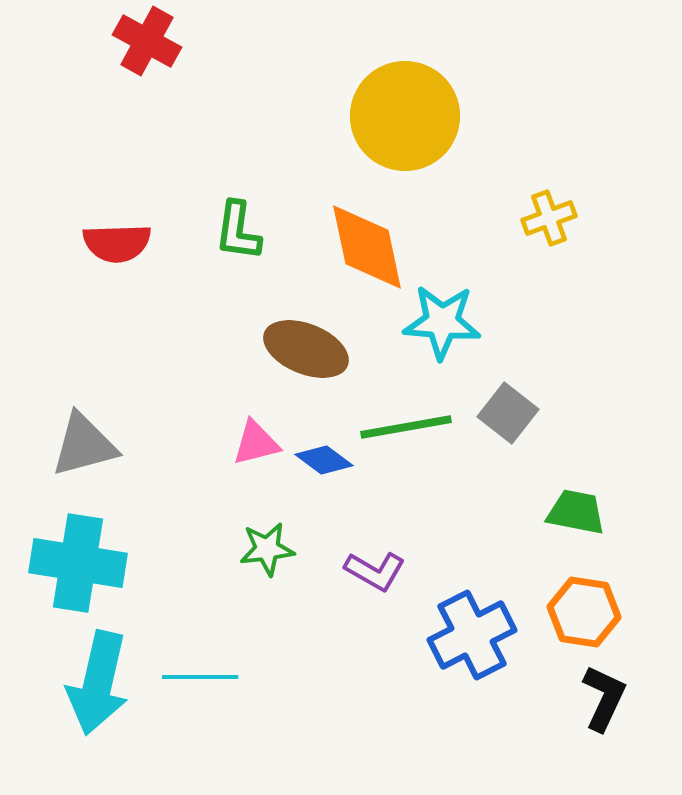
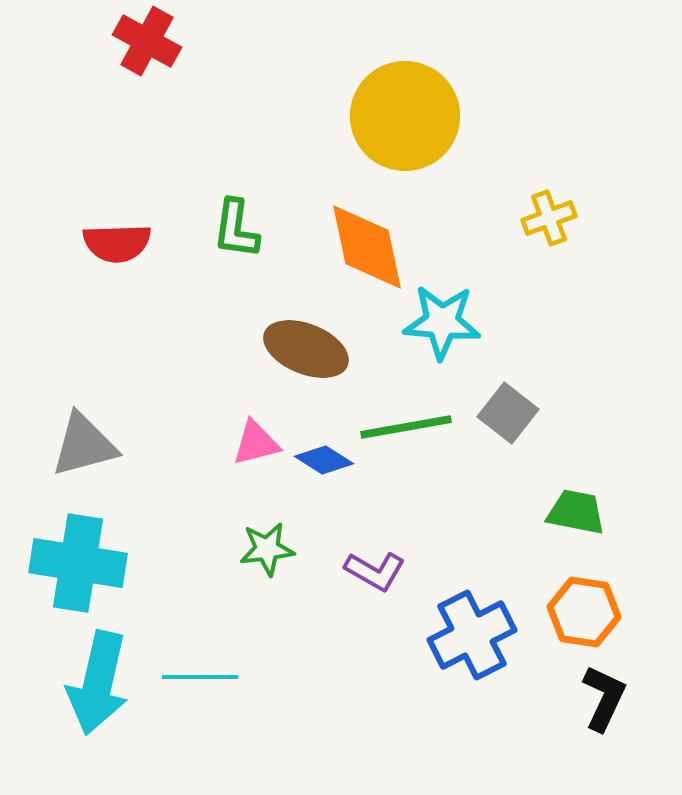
green L-shape: moved 2 px left, 2 px up
blue diamond: rotated 4 degrees counterclockwise
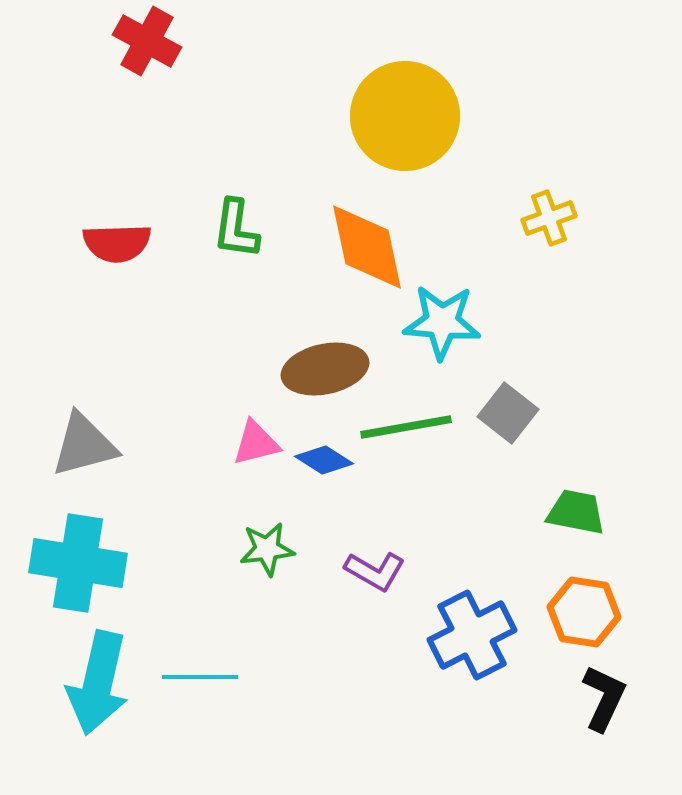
brown ellipse: moved 19 px right, 20 px down; rotated 34 degrees counterclockwise
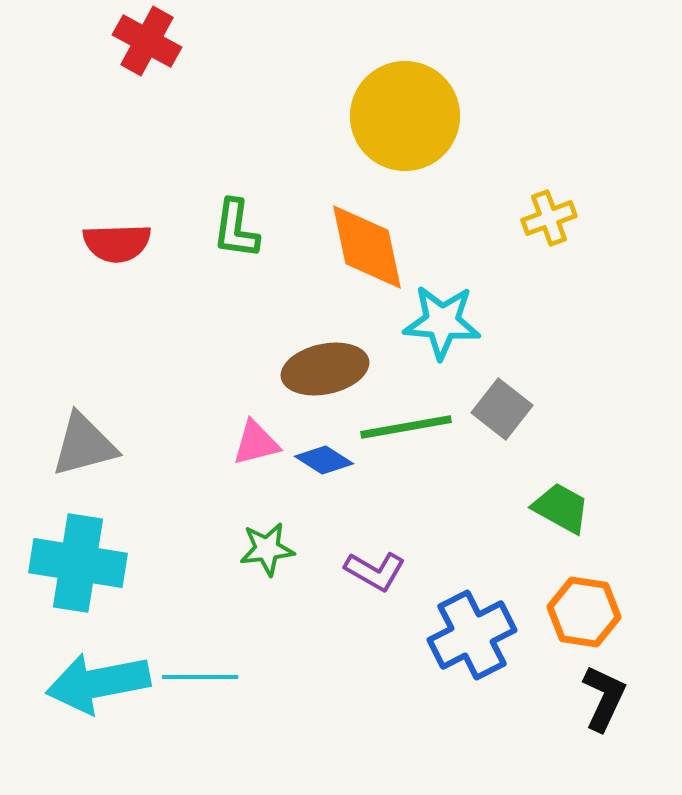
gray square: moved 6 px left, 4 px up
green trapezoid: moved 15 px left, 4 px up; rotated 18 degrees clockwise
cyan arrow: rotated 66 degrees clockwise
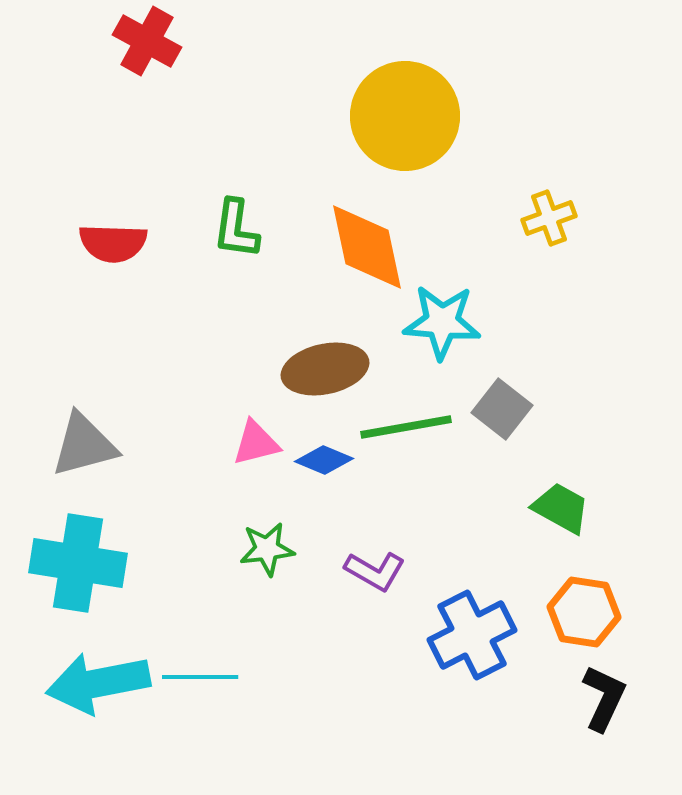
red semicircle: moved 4 px left; rotated 4 degrees clockwise
blue diamond: rotated 10 degrees counterclockwise
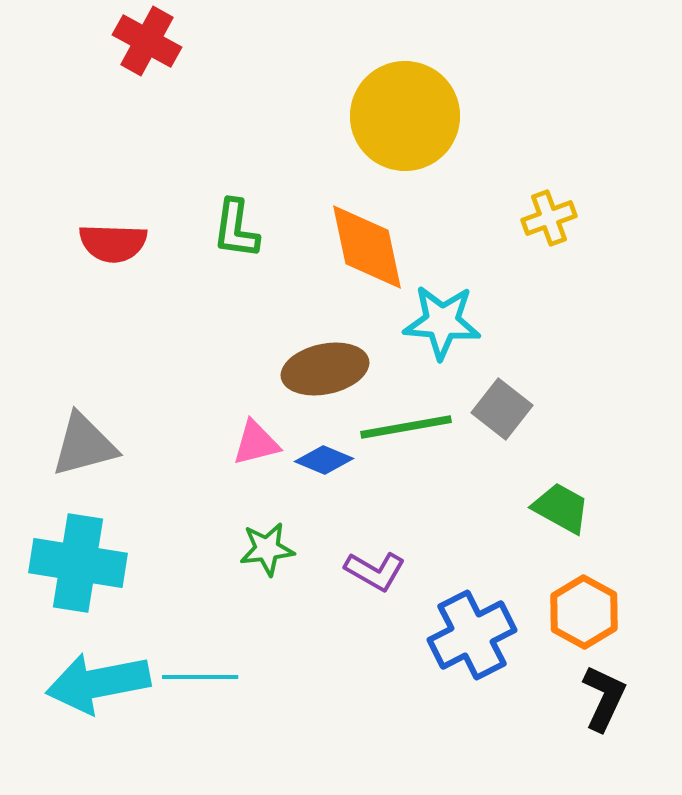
orange hexagon: rotated 20 degrees clockwise
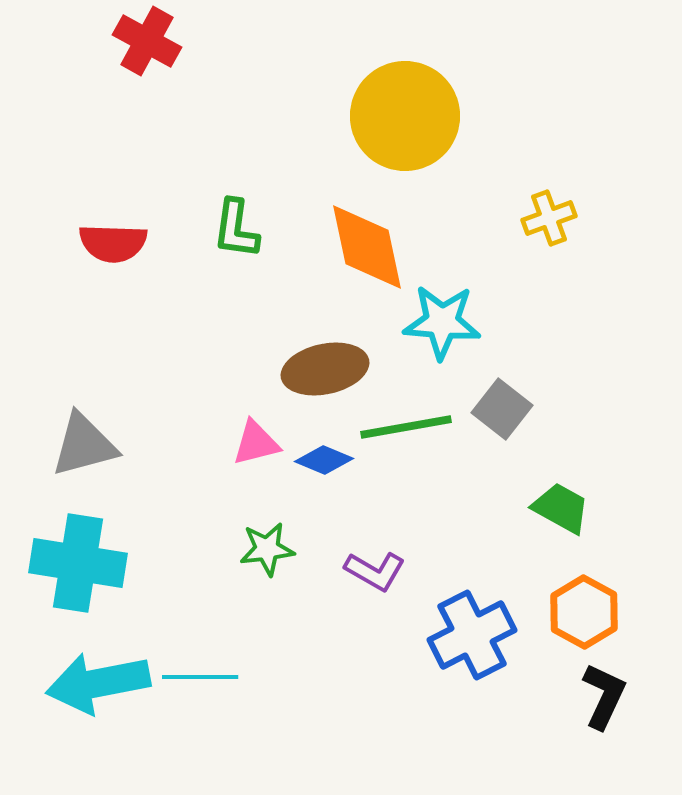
black L-shape: moved 2 px up
